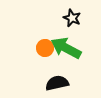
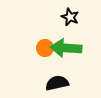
black star: moved 2 px left, 1 px up
green arrow: rotated 24 degrees counterclockwise
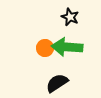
green arrow: moved 1 px right, 1 px up
black semicircle: rotated 20 degrees counterclockwise
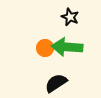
black semicircle: moved 1 px left
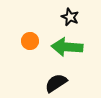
orange circle: moved 15 px left, 7 px up
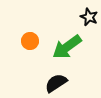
black star: moved 19 px right
green arrow: rotated 40 degrees counterclockwise
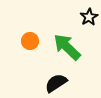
black star: rotated 18 degrees clockwise
green arrow: rotated 80 degrees clockwise
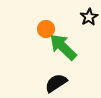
orange circle: moved 16 px right, 12 px up
green arrow: moved 4 px left
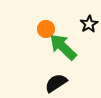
black star: moved 7 px down
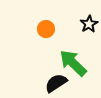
green arrow: moved 10 px right, 16 px down
